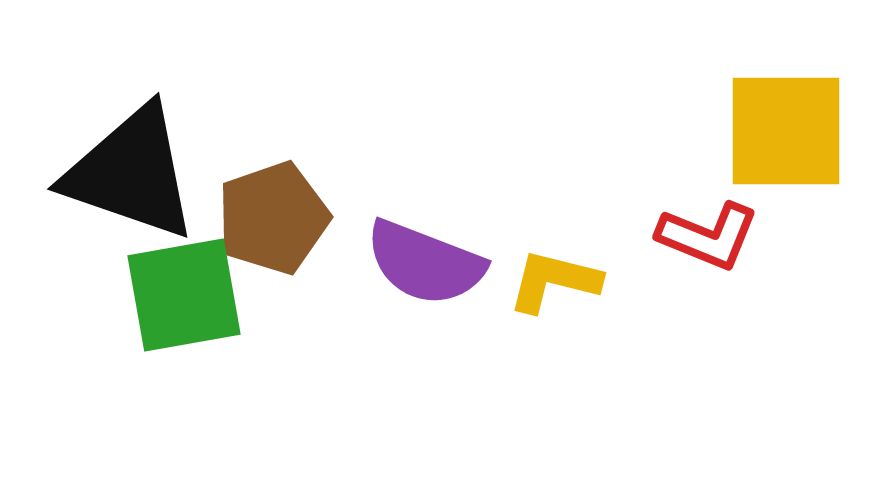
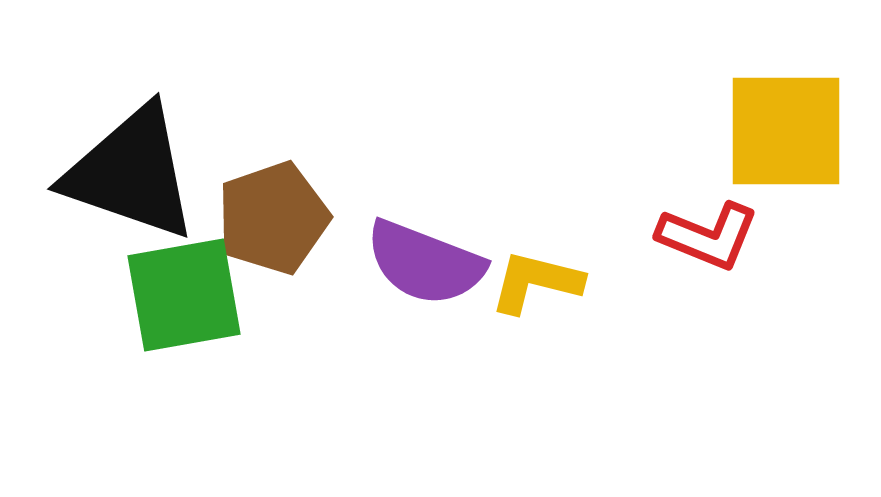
yellow L-shape: moved 18 px left, 1 px down
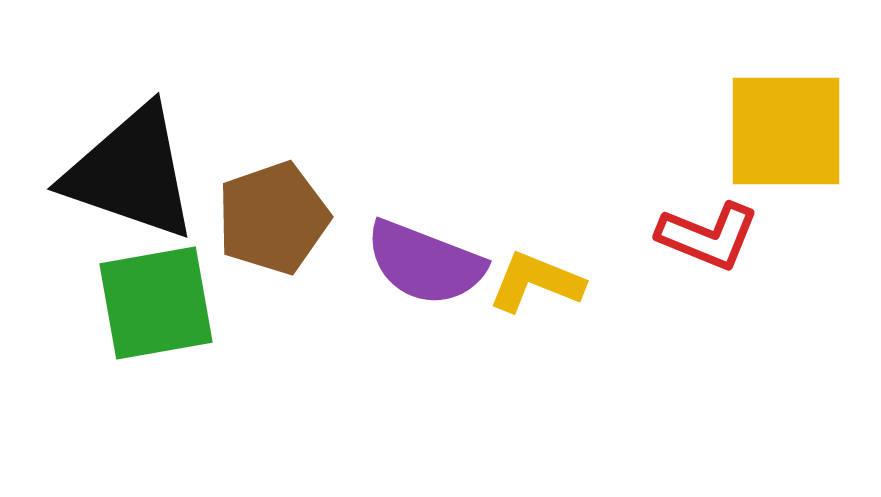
yellow L-shape: rotated 8 degrees clockwise
green square: moved 28 px left, 8 px down
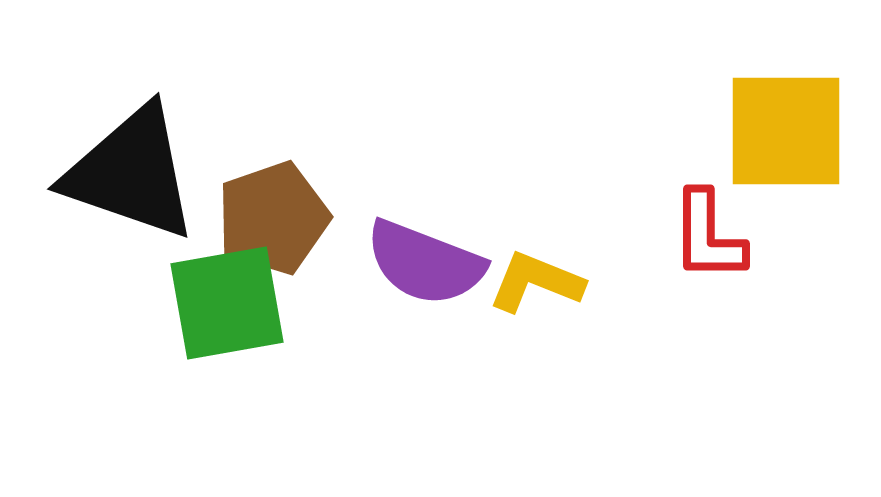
red L-shape: rotated 68 degrees clockwise
green square: moved 71 px right
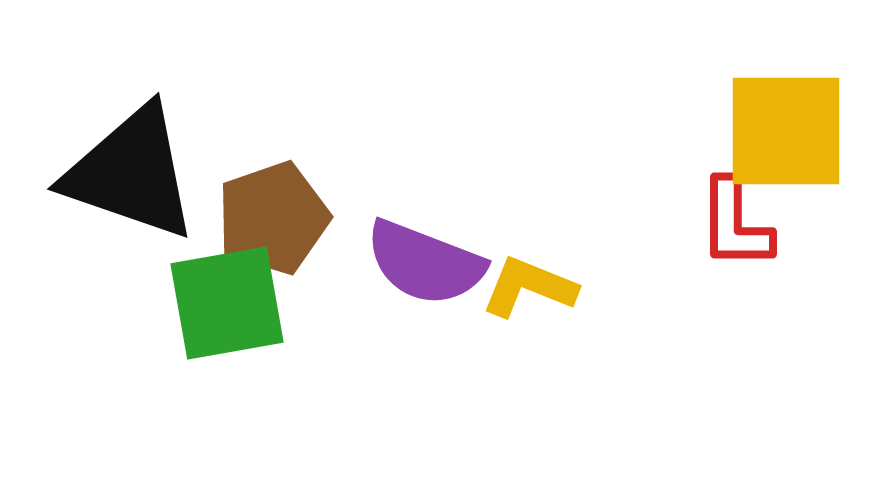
red L-shape: moved 27 px right, 12 px up
yellow L-shape: moved 7 px left, 5 px down
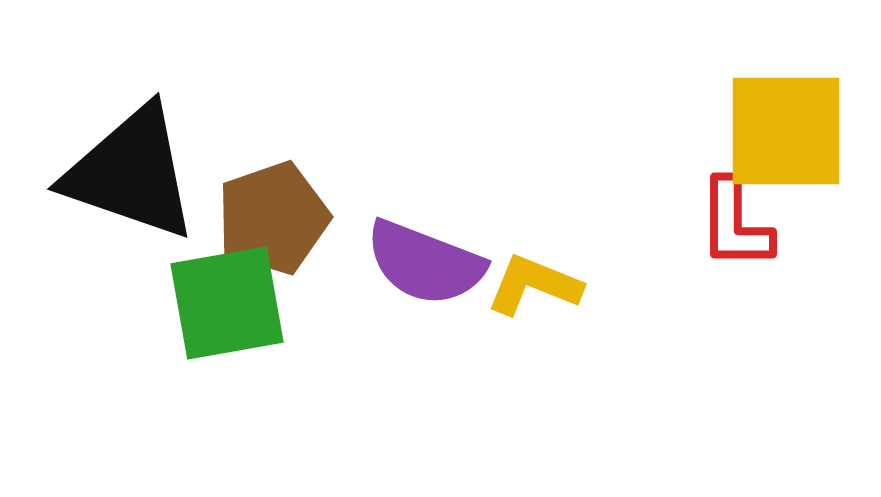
yellow L-shape: moved 5 px right, 2 px up
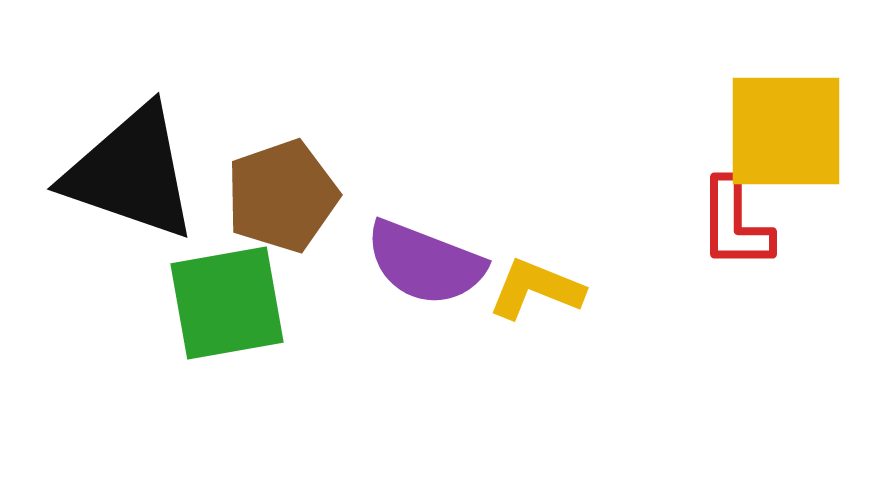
brown pentagon: moved 9 px right, 22 px up
yellow L-shape: moved 2 px right, 4 px down
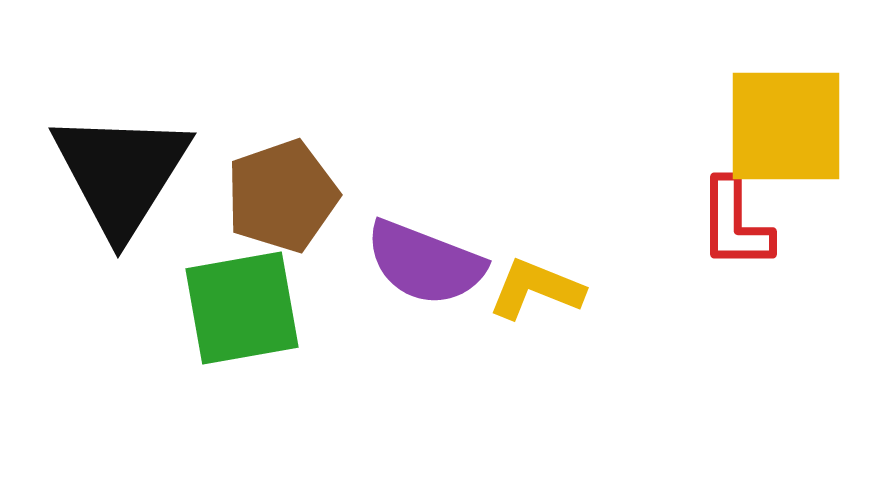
yellow square: moved 5 px up
black triangle: moved 10 px left; rotated 43 degrees clockwise
green square: moved 15 px right, 5 px down
